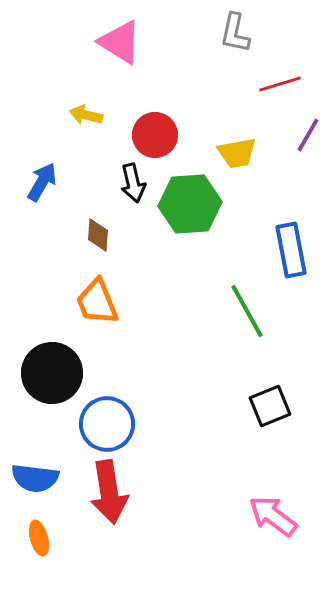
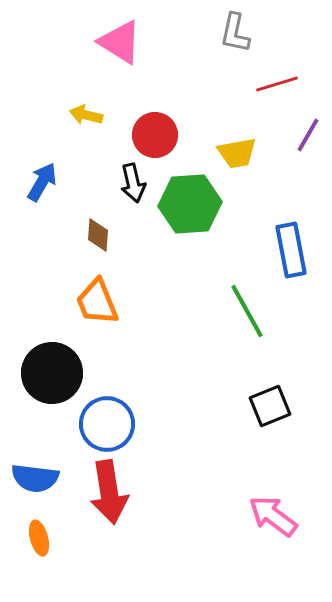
red line: moved 3 px left
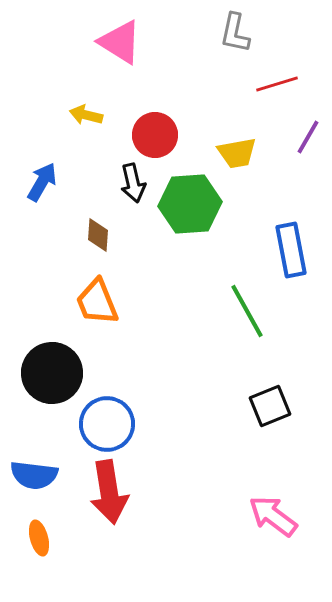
purple line: moved 2 px down
blue semicircle: moved 1 px left, 3 px up
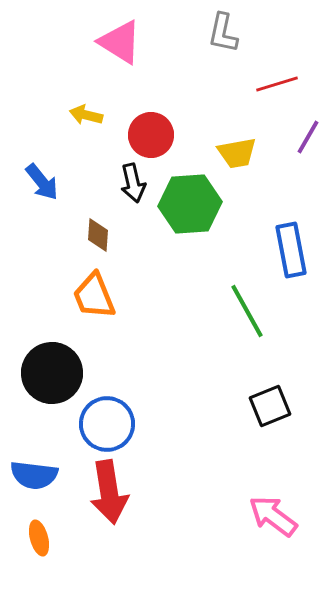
gray L-shape: moved 12 px left
red circle: moved 4 px left
blue arrow: rotated 111 degrees clockwise
orange trapezoid: moved 3 px left, 6 px up
